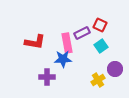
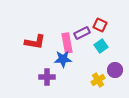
purple circle: moved 1 px down
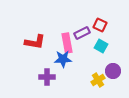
cyan square: rotated 24 degrees counterclockwise
purple circle: moved 2 px left, 1 px down
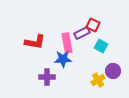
red square: moved 7 px left
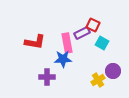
cyan square: moved 1 px right, 3 px up
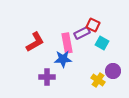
red L-shape: rotated 40 degrees counterclockwise
yellow cross: rotated 24 degrees counterclockwise
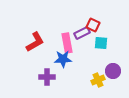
cyan square: moved 1 px left; rotated 24 degrees counterclockwise
yellow cross: rotated 32 degrees clockwise
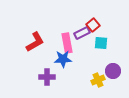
red square: rotated 24 degrees clockwise
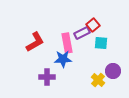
yellow cross: rotated 24 degrees counterclockwise
